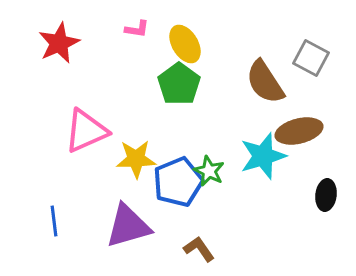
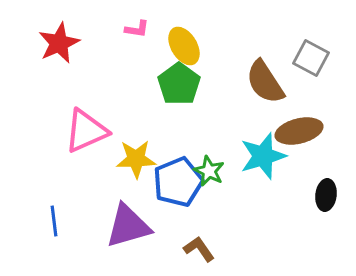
yellow ellipse: moved 1 px left, 2 px down
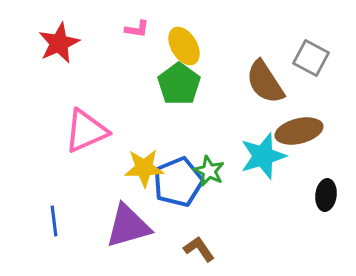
yellow star: moved 8 px right, 9 px down
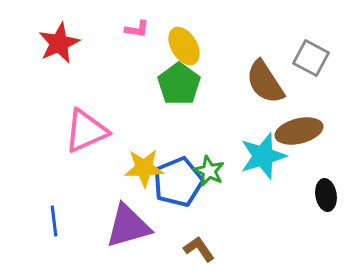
black ellipse: rotated 16 degrees counterclockwise
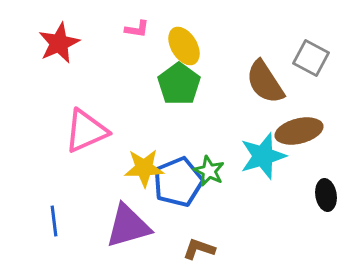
brown L-shape: rotated 36 degrees counterclockwise
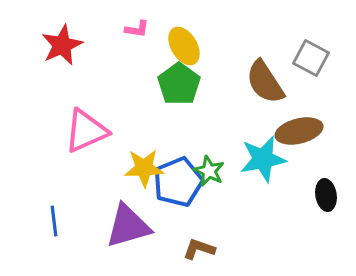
red star: moved 3 px right, 2 px down
cyan star: moved 3 px down; rotated 6 degrees clockwise
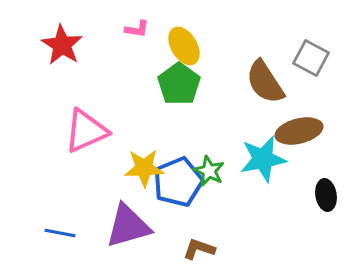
red star: rotated 15 degrees counterclockwise
blue line: moved 6 px right, 12 px down; rotated 72 degrees counterclockwise
